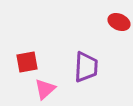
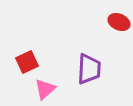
red square: rotated 15 degrees counterclockwise
purple trapezoid: moved 3 px right, 2 px down
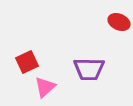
purple trapezoid: rotated 88 degrees clockwise
pink triangle: moved 2 px up
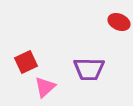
red square: moved 1 px left
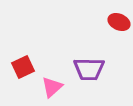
red square: moved 3 px left, 5 px down
pink triangle: moved 7 px right
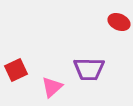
red square: moved 7 px left, 3 px down
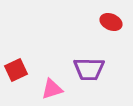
red ellipse: moved 8 px left
pink triangle: moved 2 px down; rotated 25 degrees clockwise
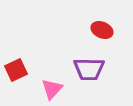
red ellipse: moved 9 px left, 8 px down
pink triangle: rotated 30 degrees counterclockwise
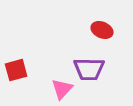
red square: rotated 10 degrees clockwise
pink triangle: moved 10 px right
